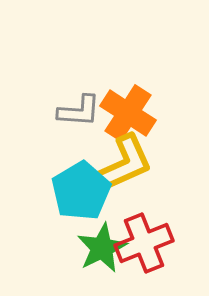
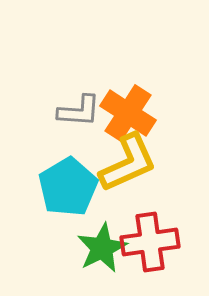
yellow L-shape: moved 4 px right, 1 px up
cyan pentagon: moved 13 px left, 4 px up
red cross: moved 6 px right, 1 px up; rotated 14 degrees clockwise
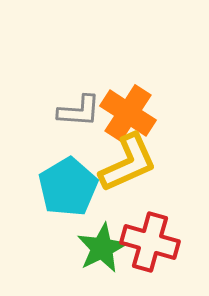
red cross: rotated 24 degrees clockwise
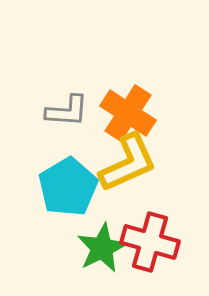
gray L-shape: moved 12 px left
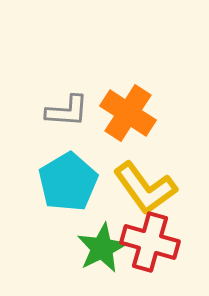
yellow L-shape: moved 17 px right, 25 px down; rotated 78 degrees clockwise
cyan pentagon: moved 5 px up
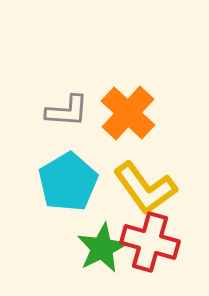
orange cross: rotated 10 degrees clockwise
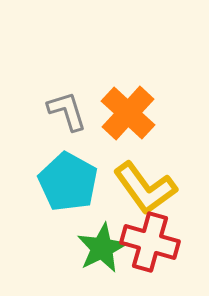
gray L-shape: rotated 111 degrees counterclockwise
cyan pentagon: rotated 12 degrees counterclockwise
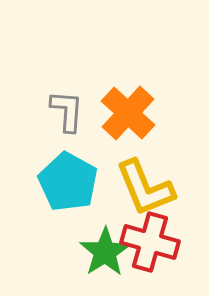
gray L-shape: rotated 21 degrees clockwise
yellow L-shape: rotated 14 degrees clockwise
green star: moved 3 px right, 4 px down; rotated 6 degrees counterclockwise
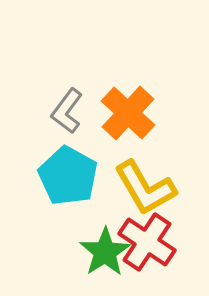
gray L-shape: rotated 147 degrees counterclockwise
cyan pentagon: moved 6 px up
yellow L-shape: rotated 8 degrees counterclockwise
red cross: moved 3 px left; rotated 18 degrees clockwise
